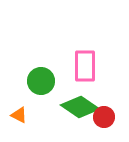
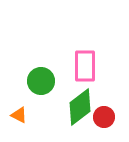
green diamond: rotated 72 degrees counterclockwise
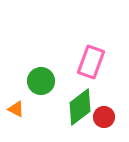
pink rectangle: moved 6 px right, 4 px up; rotated 20 degrees clockwise
orange triangle: moved 3 px left, 6 px up
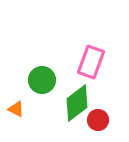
green circle: moved 1 px right, 1 px up
green diamond: moved 3 px left, 4 px up
red circle: moved 6 px left, 3 px down
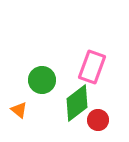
pink rectangle: moved 1 px right, 5 px down
orange triangle: moved 3 px right, 1 px down; rotated 12 degrees clockwise
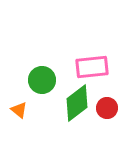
pink rectangle: rotated 64 degrees clockwise
red circle: moved 9 px right, 12 px up
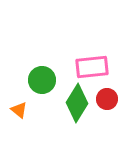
green diamond: rotated 21 degrees counterclockwise
red circle: moved 9 px up
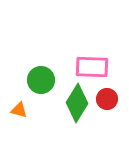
pink rectangle: rotated 8 degrees clockwise
green circle: moved 1 px left
orange triangle: rotated 24 degrees counterclockwise
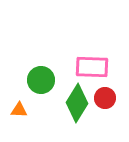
red circle: moved 2 px left, 1 px up
orange triangle: rotated 12 degrees counterclockwise
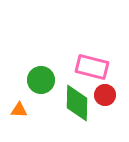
pink rectangle: rotated 12 degrees clockwise
red circle: moved 3 px up
green diamond: rotated 30 degrees counterclockwise
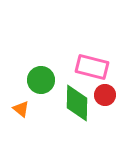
orange triangle: moved 2 px right, 1 px up; rotated 36 degrees clockwise
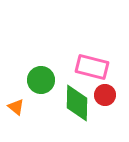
orange triangle: moved 5 px left, 2 px up
